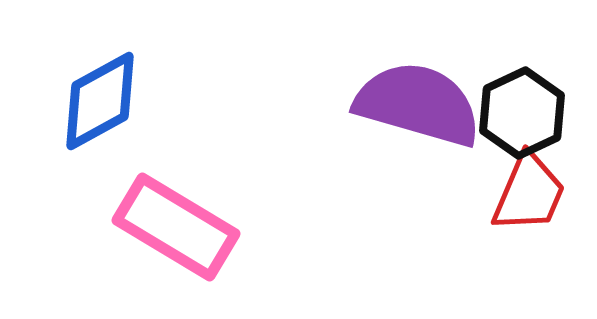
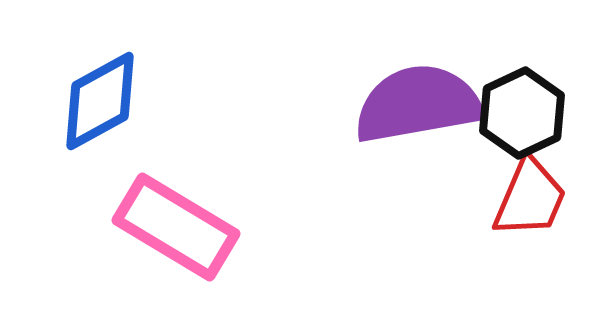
purple semicircle: rotated 26 degrees counterclockwise
red trapezoid: moved 1 px right, 5 px down
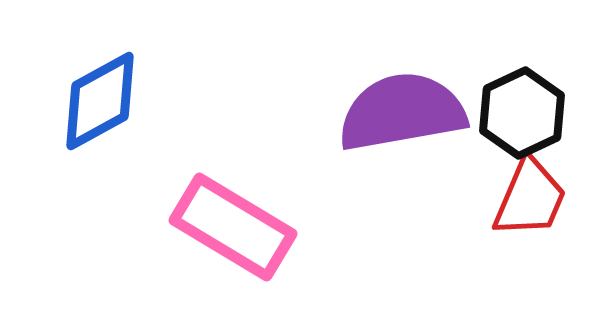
purple semicircle: moved 16 px left, 8 px down
pink rectangle: moved 57 px right
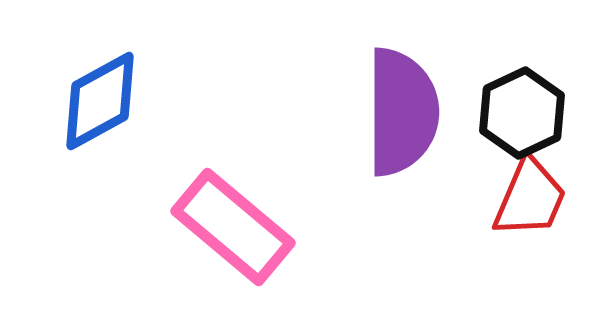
purple semicircle: rotated 100 degrees clockwise
pink rectangle: rotated 9 degrees clockwise
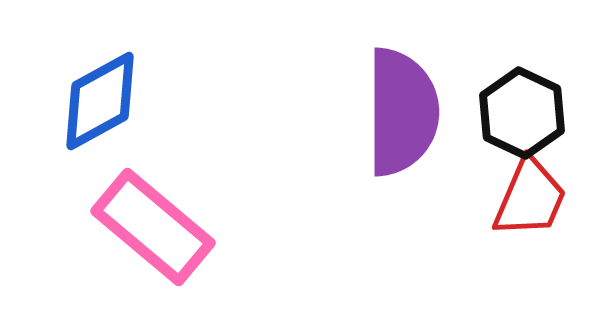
black hexagon: rotated 10 degrees counterclockwise
pink rectangle: moved 80 px left
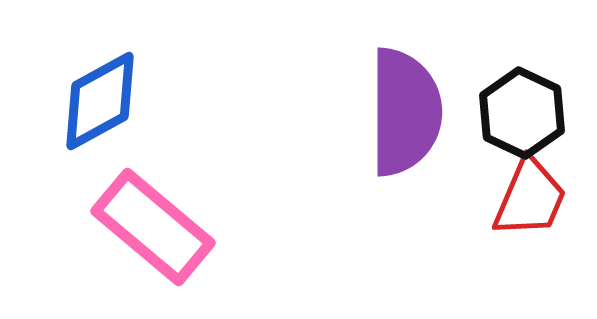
purple semicircle: moved 3 px right
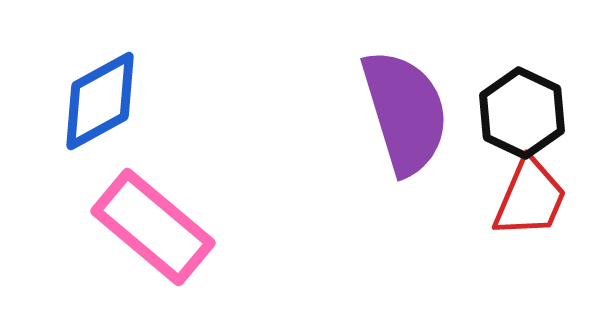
purple semicircle: rotated 17 degrees counterclockwise
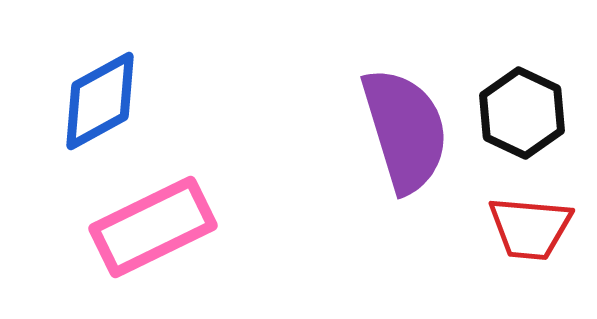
purple semicircle: moved 18 px down
red trapezoid: moved 30 px down; rotated 72 degrees clockwise
pink rectangle: rotated 66 degrees counterclockwise
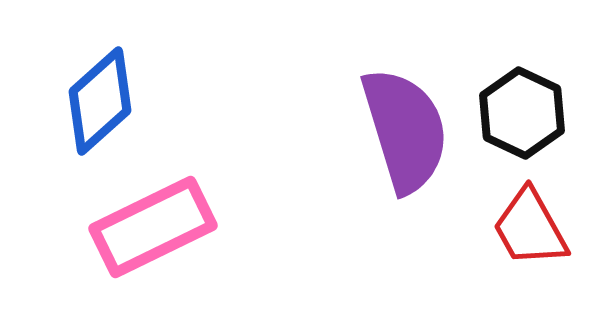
blue diamond: rotated 13 degrees counterclockwise
red trapezoid: rotated 56 degrees clockwise
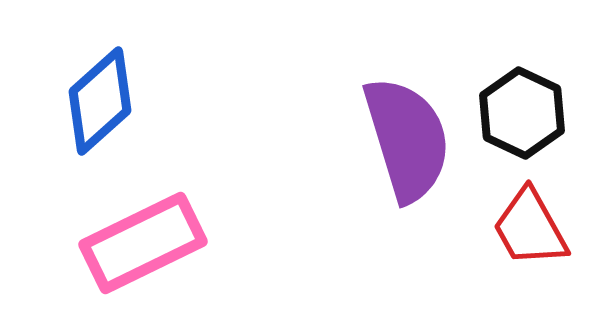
purple semicircle: moved 2 px right, 9 px down
pink rectangle: moved 10 px left, 16 px down
